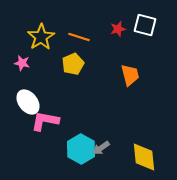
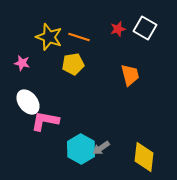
white square: moved 3 px down; rotated 15 degrees clockwise
yellow star: moved 8 px right; rotated 20 degrees counterclockwise
yellow pentagon: rotated 15 degrees clockwise
yellow diamond: rotated 12 degrees clockwise
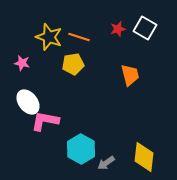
gray arrow: moved 5 px right, 15 px down
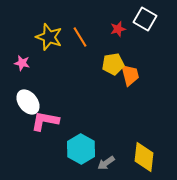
white square: moved 9 px up
orange line: moved 1 px right; rotated 40 degrees clockwise
yellow pentagon: moved 40 px right
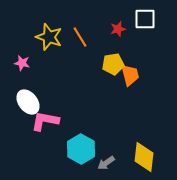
white square: rotated 30 degrees counterclockwise
